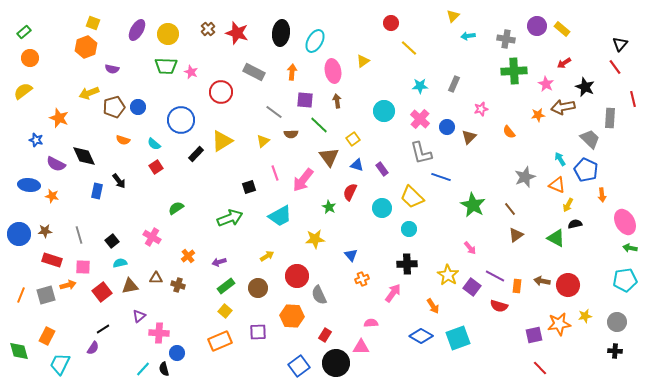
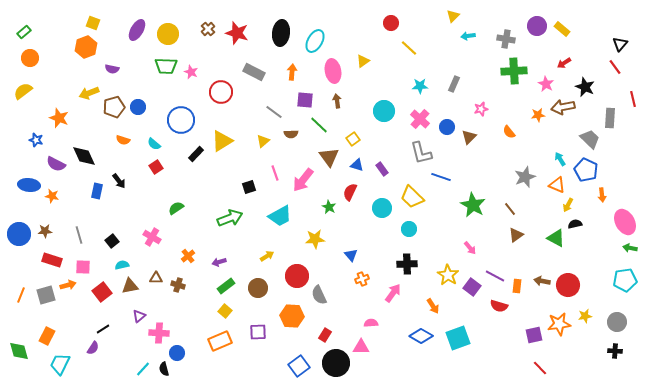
cyan semicircle at (120, 263): moved 2 px right, 2 px down
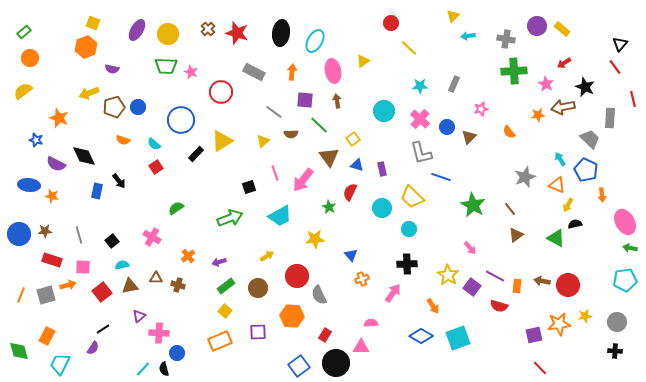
purple rectangle at (382, 169): rotated 24 degrees clockwise
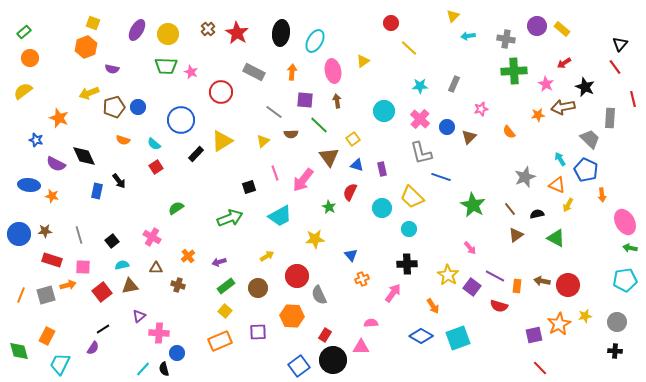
red star at (237, 33): rotated 15 degrees clockwise
black semicircle at (575, 224): moved 38 px left, 10 px up
brown triangle at (156, 278): moved 10 px up
orange star at (559, 324): rotated 20 degrees counterclockwise
black circle at (336, 363): moved 3 px left, 3 px up
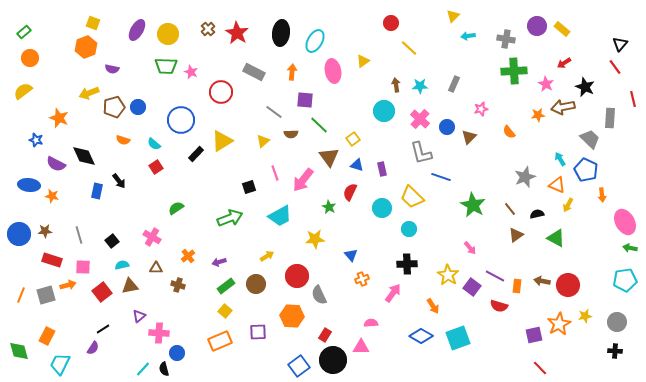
brown arrow at (337, 101): moved 59 px right, 16 px up
brown circle at (258, 288): moved 2 px left, 4 px up
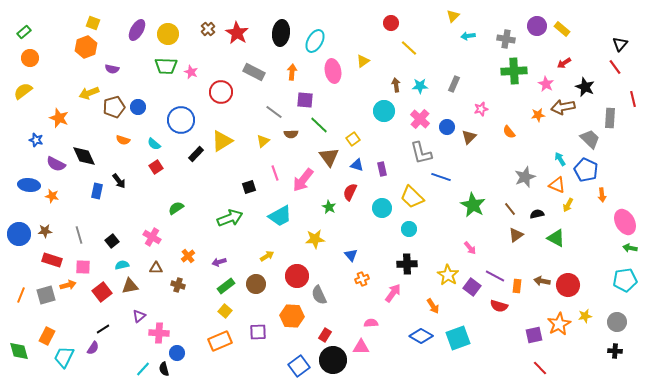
cyan trapezoid at (60, 364): moved 4 px right, 7 px up
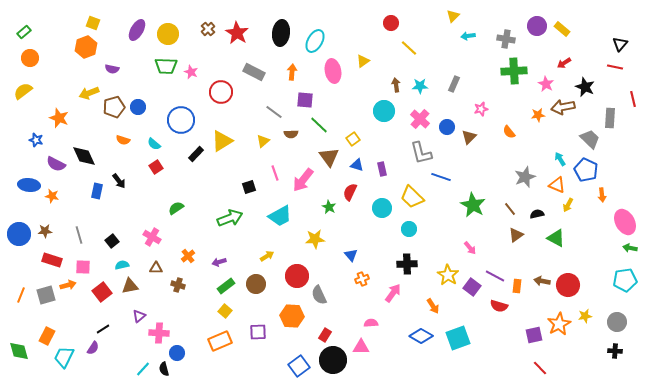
red line at (615, 67): rotated 42 degrees counterclockwise
